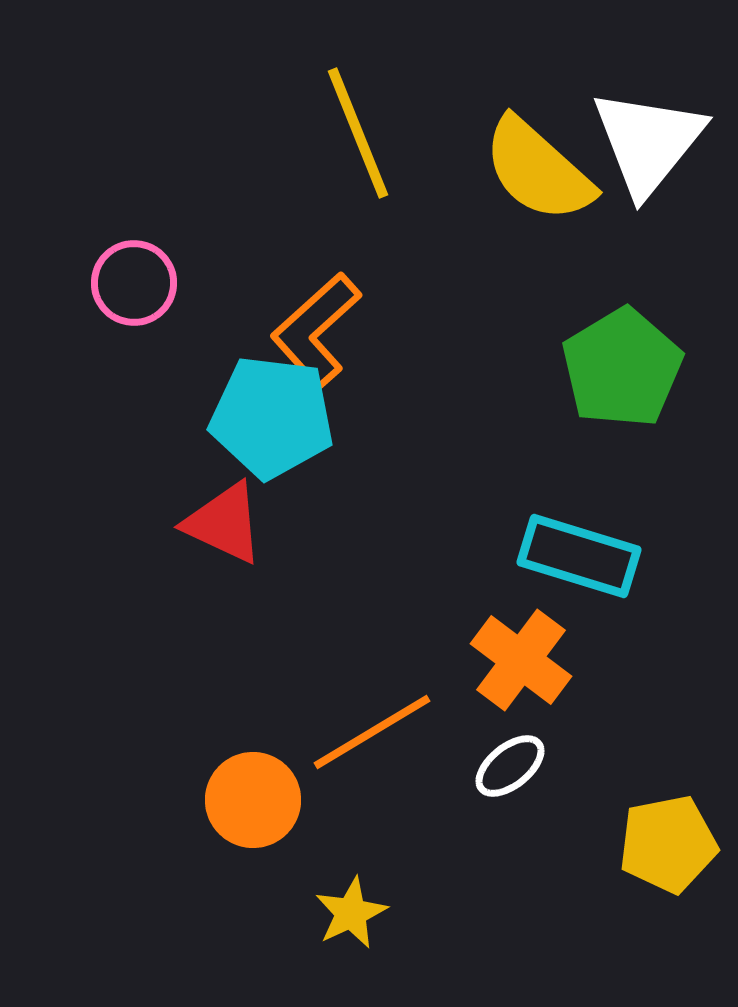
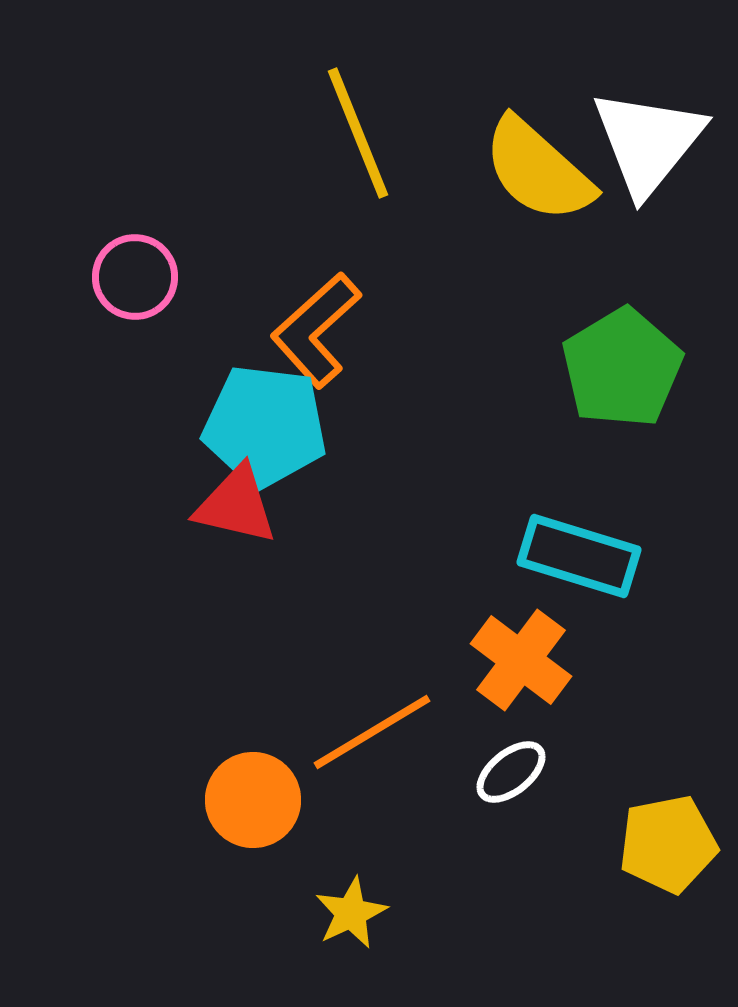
pink circle: moved 1 px right, 6 px up
cyan pentagon: moved 7 px left, 9 px down
red triangle: moved 12 px right, 18 px up; rotated 12 degrees counterclockwise
white ellipse: moved 1 px right, 6 px down
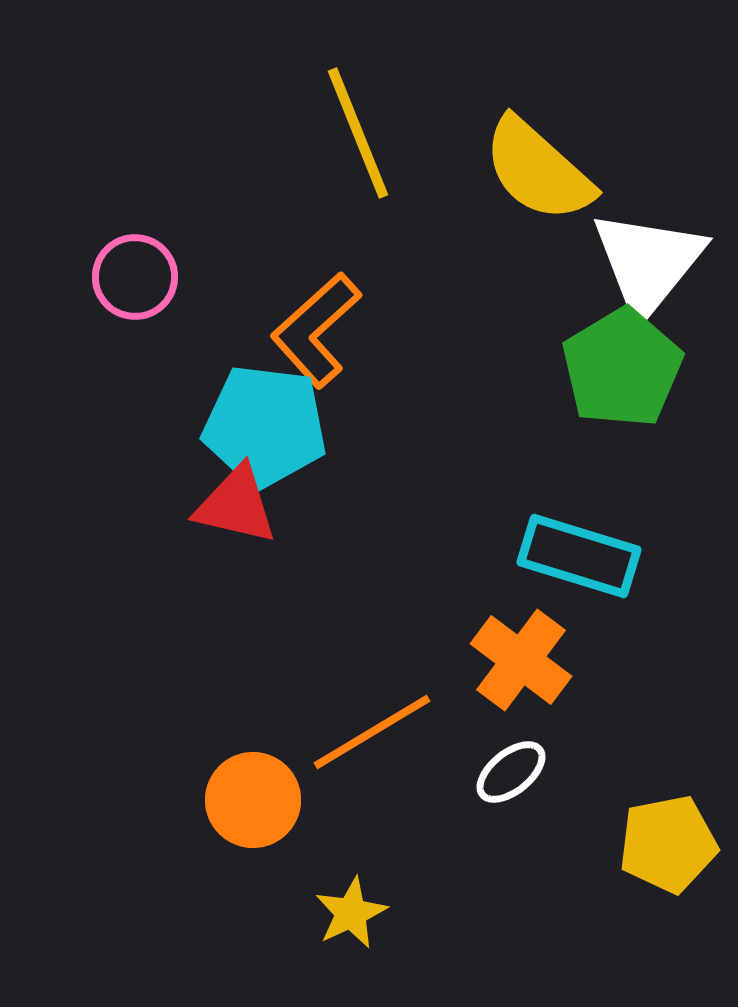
white triangle: moved 121 px down
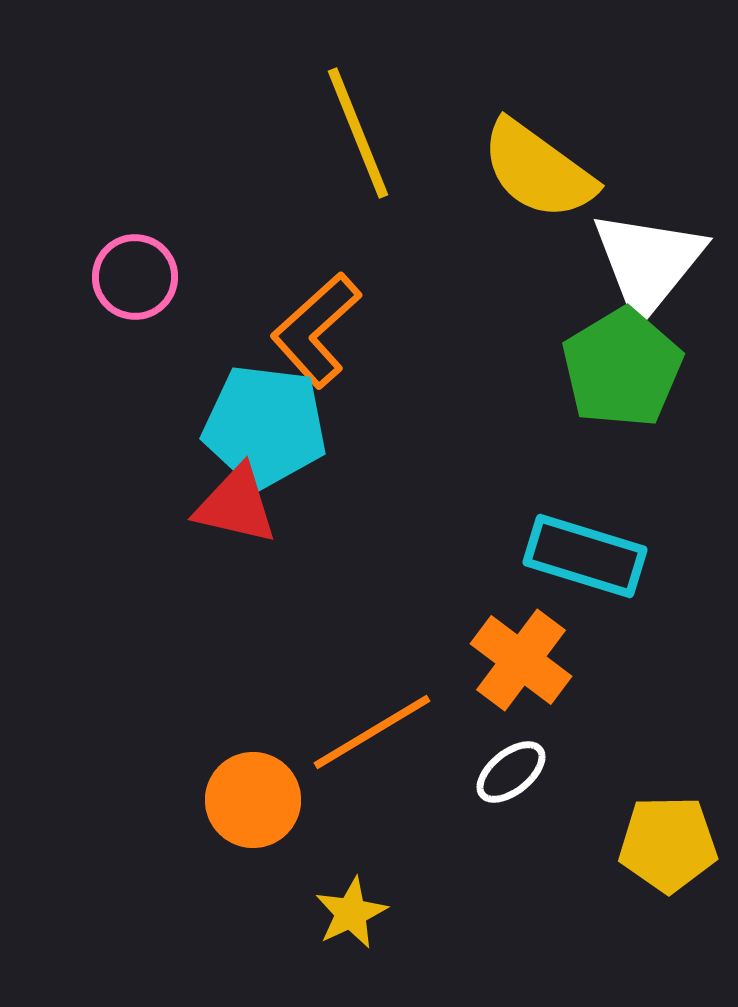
yellow semicircle: rotated 6 degrees counterclockwise
cyan rectangle: moved 6 px right
yellow pentagon: rotated 10 degrees clockwise
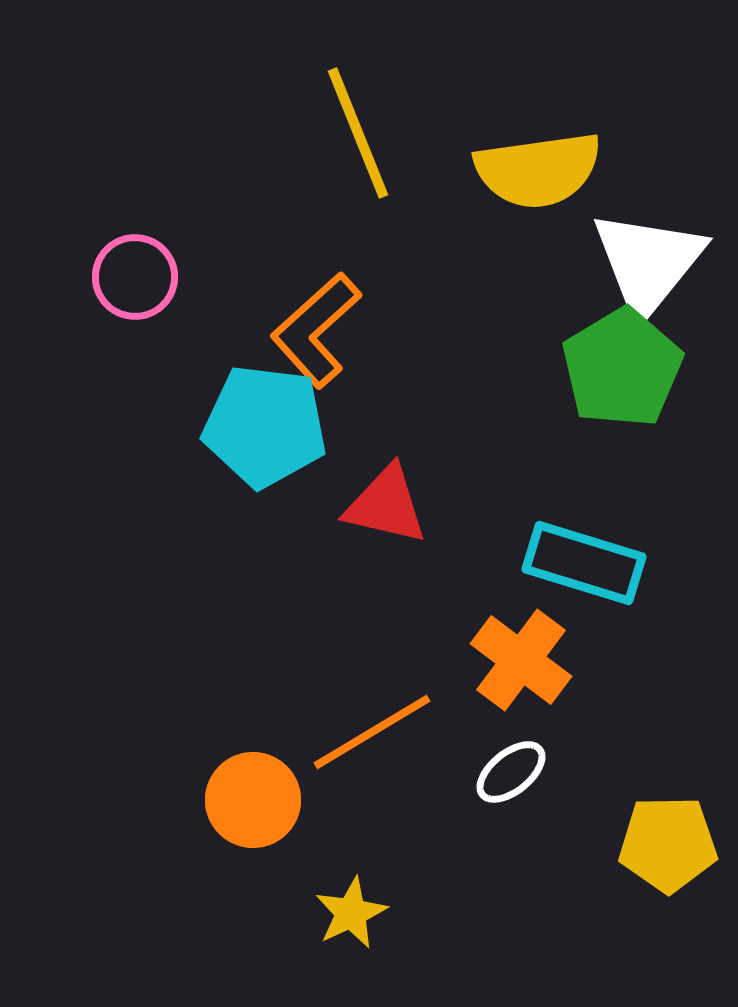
yellow semicircle: rotated 44 degrees counterclockwise
red triangle: moved 150 px right
cyan rectangle: moved 1 px left, 7 px down
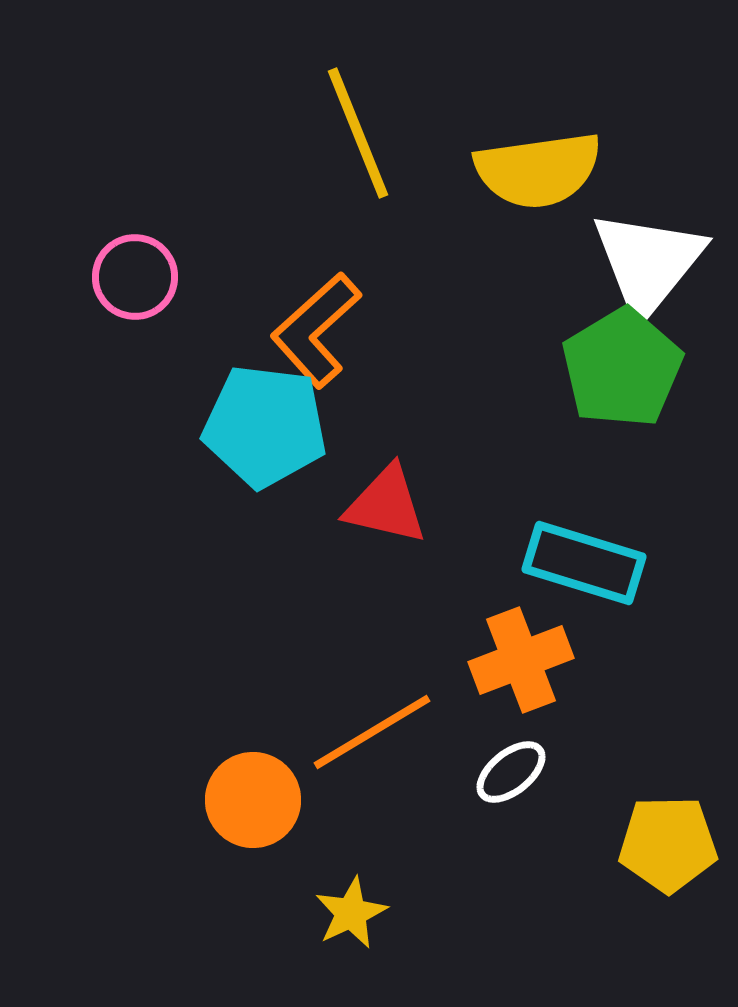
orange cross: rotated 32 degrees clockwise
